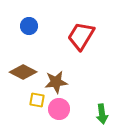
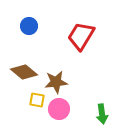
brown diamond: moved 1 px right; rotated 12 degrees clockwise
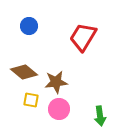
red trapezoid: moved 2 px right, 1 px down
yellow square: moved 6 px left
green arrow: moved 2 px left, 2 px down
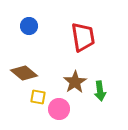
red trapezoid: rotated 140 degrees clockwise
brown diamond: moved 1 px down
brown star: moved 19 px right; rotated 25 degrees counterclockwise
yellow square: moved 7 px right, 3 px up
green arrow: moved 25 px up
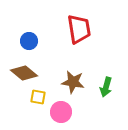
blue circle: moved 15 px down
red trapezoid: moved 4 px left, 8 px up
brown star: moved 2 px left; rotated 30 degrees counterclockwise
green arrow: moved 6 px right, 4 px up; rotated 24 degrees clockwise
pink circle: moved 2 px right, 3 px down
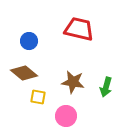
red trapezoid: rotated 68 degrees counterclockwise
pink circle: moved 5 px right, 4 px down
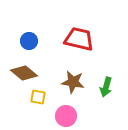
red trapezoid: moved 10 px down
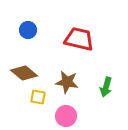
blue circle: moved 1 px left, 11 px up
brown star: moved 6 px left
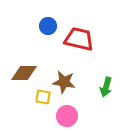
blue circle: moved 20 px right, 4 px up
brown diamond: rotated 40 degrees counterclockwise
brown star: moved 3 px left
yellow square: moved 5 px right
pink circle: moved 1 px right
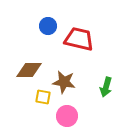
brown diamond: moved 5 px right, 3 px up
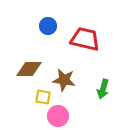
red trapezoid: moved 6 px right
brown diamond: moved 1 px up
brown star: moved 2 px up
green arrow: moved 3 px left, 2 px down
pink circle: moved 9 px left
